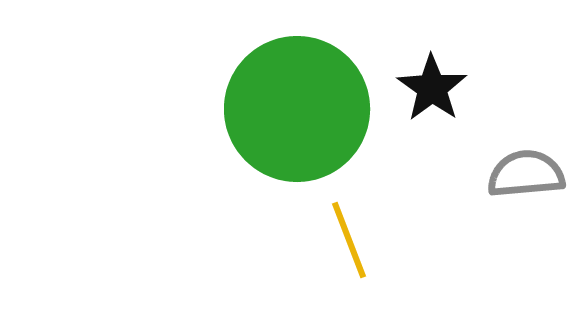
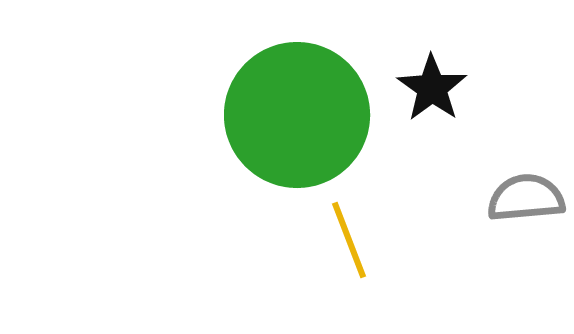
green circle: moved 6 px down
gray semicircle: moved 24 px down
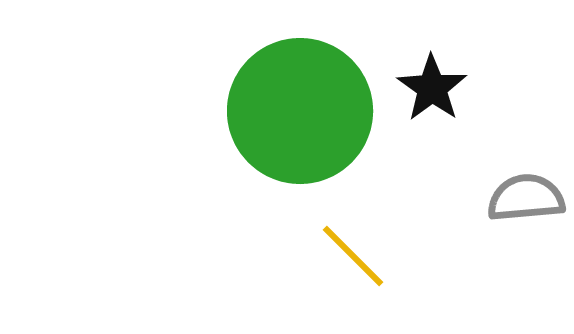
green circle: moved 3 px right, 4 px up
yellow line: moved 4 px right, 16 px down; rotated 24 degrees counterclockwise
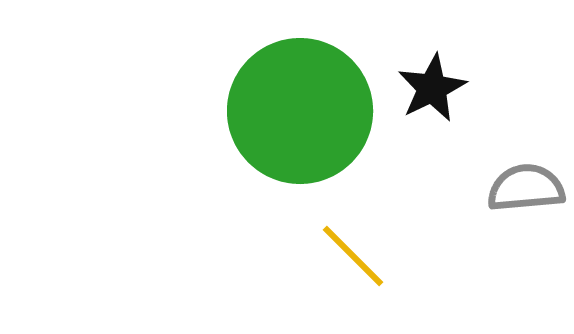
black star: rotated 10 degrees clockwise
gray semicircle: moved 10 px up
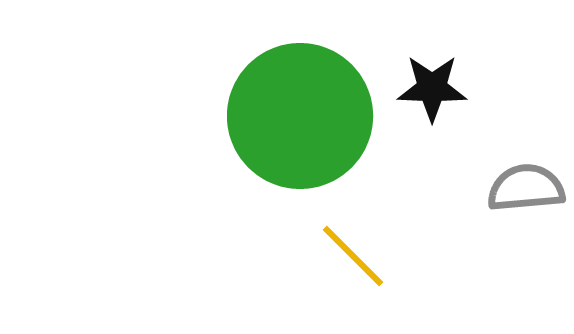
black star: rotated 28 degrees clockwise
green circle: moved 5 px down
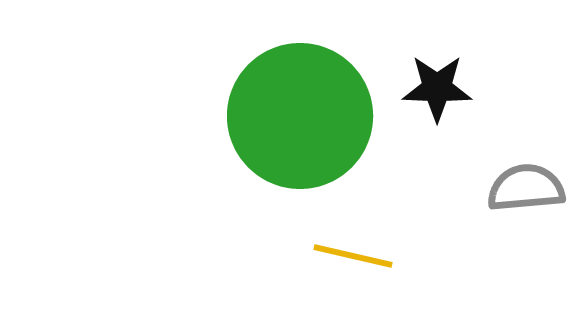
black star: moved 5 px right
yellow line: rotated 32 degrees counterclockwise
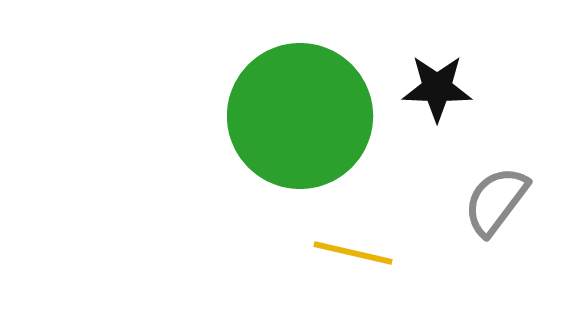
gray semicircle: moved 30 px left, 13 px down; rotated 48 degrees counterclockwise
yellow line: moved 3 px up
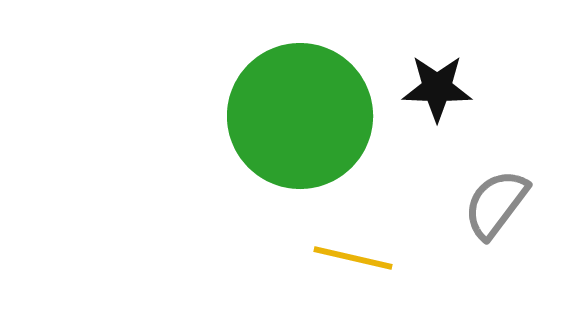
gray semicircle: moved 3 px down
yellow line: moved 5 px down
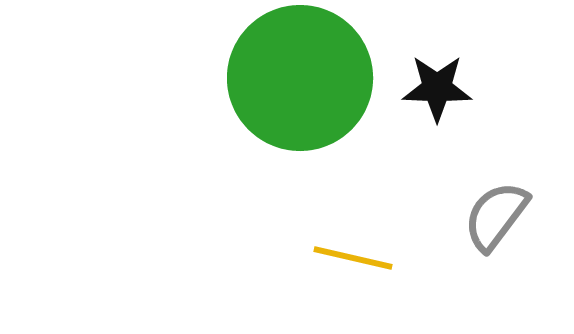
green circle: moved 38 px up
gray semicircle: moved 12 px down
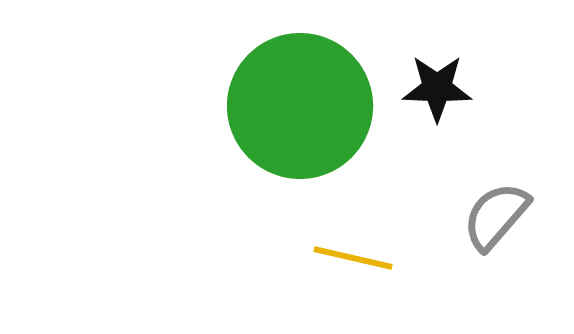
green circle: moved 28 px down
gray semicircle: rotated 4 degrees clockwise
